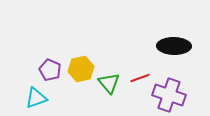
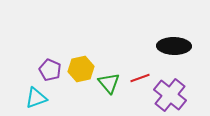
purple cross: moved 1 px right; rotated 20 degrees clockwise
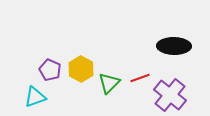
yellow hexagon: rotated 20 degrees counterclockwise
green triangle: rotated 25 degrees clockwise
cyan triangle: moved 1 px left, 1 px up
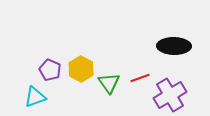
green triangle: rotated 20 degrees counterclockwise
purple cross: rotated 20 degrees clockwise
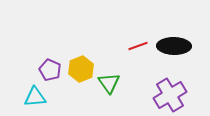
yellow hexagon: rotated 10 degrees clockwise
red line: moved 2 px left, 32 px up
cyan triangle: rotated 15 degrees clockwise
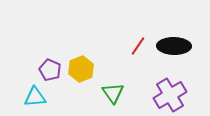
red line: rotated 36 degrees counterclockwise
green triangle: moved 4 px right, 10 px down
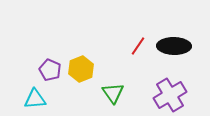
cyan triangle: moved 2 px down
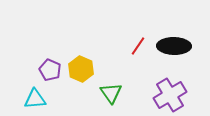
yellow hexagon: rotated 15 degrees counterclockwise
green triangle: moved 2 px left
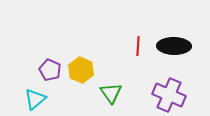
red line: rotated 30 degrees counterclockwise
yellow hexagon: moved 1 px down
purple cross: moved 1 px left; rotated 36 degrees counterclockwise
cyan triangle: rotated 35 degrees counterclockwise
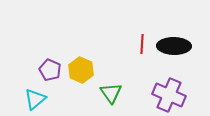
red line: moved 4 px right, 2 px up
